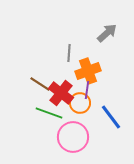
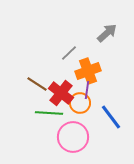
gray line: rotated 42 degrees clockwise
brown line: moved 3 px left
green line: rotated 16 degrees counterclockwise
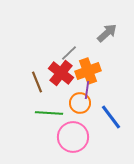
brown line: moved 2 px up; rotated 35 degrees clockwise
red cross: moved 20 px up
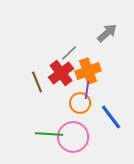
red cross: rotated 15 degrees clockwise
green line: moved 21 px down
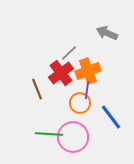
gray arrow: rotated 115 degrees counterclockwise
brown line: moved 7 px down
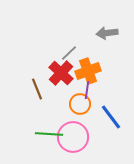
gray arrow: rotated 30 degrees counterclockwise
red cross: rotated 10 degrees counterclockwise
orange circle: moved 1 px down
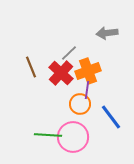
brown line: moved 6 px left, 22 px up
green line: moved 1 px left, 1 px down
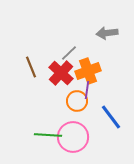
orange circle: moved 3 px left, 3 px up
